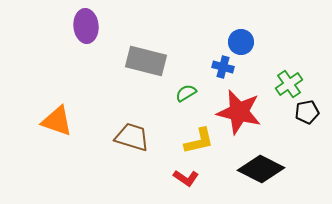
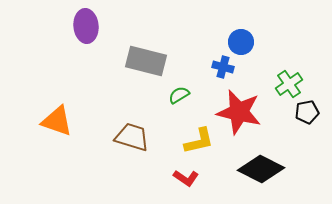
green semicircle: moved 7 px left, 2 px down
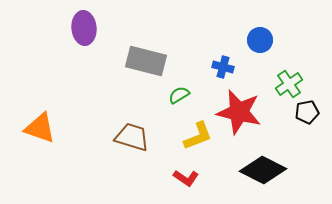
purple ellipse: moved 2 px left, 2 px down
blue circle: moved 19 px right, 2 px up
orange triangle: moved 17 px left, 7 px down
yellow L-shape: moved 1 px left, 5 px up; rotated 8 degrees counterclockwise
black diamond: moved 2 px right, 1 px down
